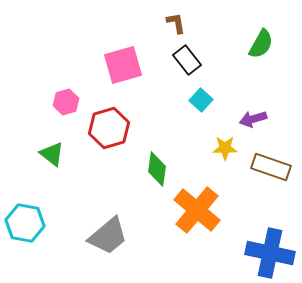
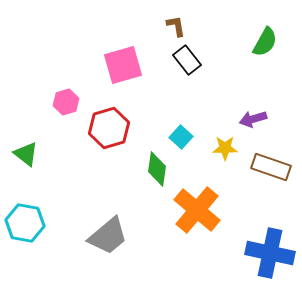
brown L-shape: moved 3 px down
green semicircle: moved 4 px right, 2 px up
cyan square: moved 20 px left, 37 px down
green triangle: moved 26 px left
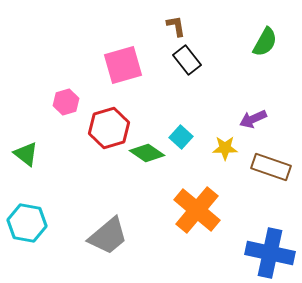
purple arrow: rotated 8 degrees counterclockwise
green diamond: moved 10 px left, 16 px up; rotated 64 degrees counterclockwise
cyan hexagon: moved 2 px right
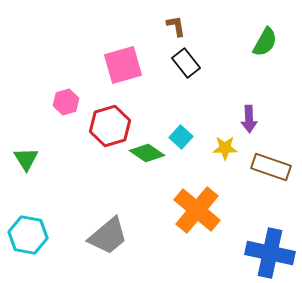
black rectangle: moved 1 px left, 3 px down
purple arrow: moved 4 px left; rotated 68 degrees counterclockwise
red hexagon: moved 1 px right, 2 px up
green triangle: moved 5 px down; rotated 20 degrees clockwise
cyan hexagon: moved 1 px right, 12 px down
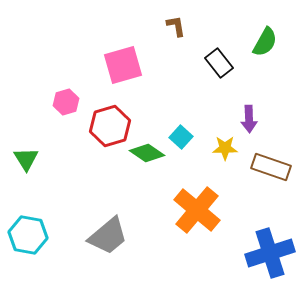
black rectangle: moved 33 px right
blue cross: rotated 30 degrees counterclockwise
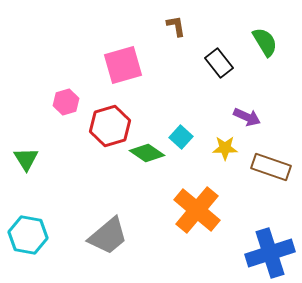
green semicircle: rotated 60 degrees counterclockwise
purple arrow: moved 2 px left, 2 px up; rotated 64 degrees counterclockwise
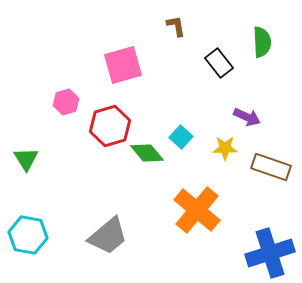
green semicircle: moved 3 px left; rotated 28 degrees clockwise
green diamond: rotated 16 degrees clockwise
